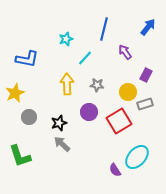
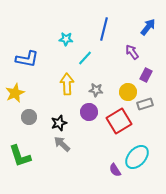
cyan star: rotated 24 degrees clockwise
purple arrow: moved 7 px right
gray star: moved 1 px left, 5 px down
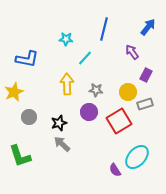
yellow star: moved 1 px left, 1 px up
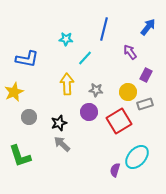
purple arrow: moved 2 px left
purple semicircle: rotated 48 degrees clockwise
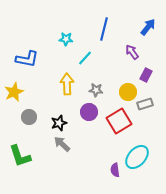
purple arrow: moved 2 px right
purple semicircle: rotated 24 degrees counterclockwise
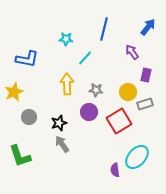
purple rectangle: rotated 16 degrees counterclockwise
gray arrow: rotated 12 degrees clockwise
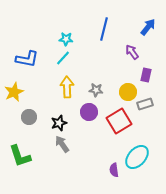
cyan line: moved 22 px left
yellow arrow: moved 3 px down
purple semicircle: moved 1 px left
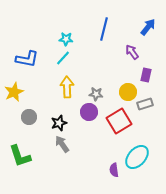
gray star: moved 4 px down
